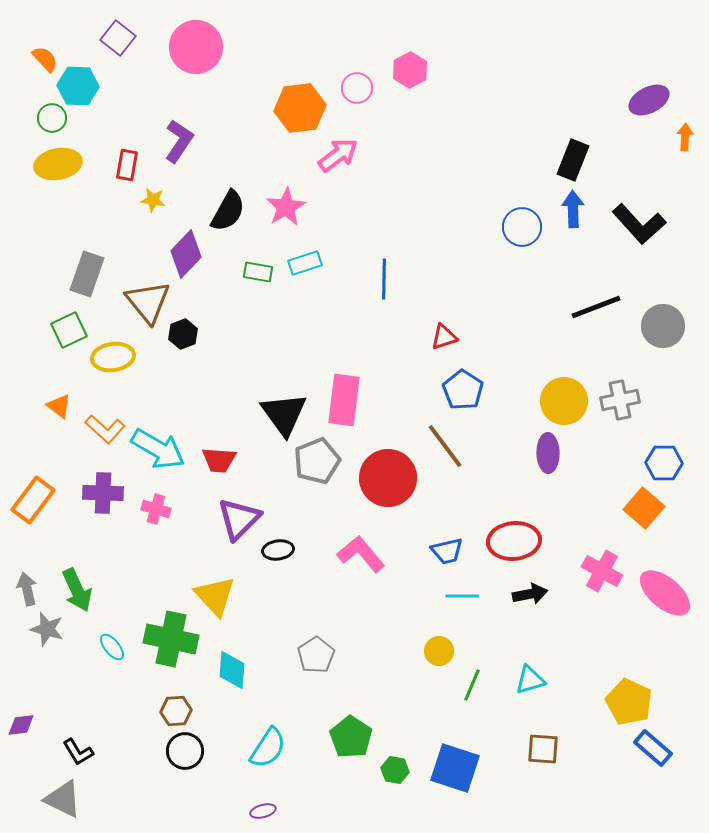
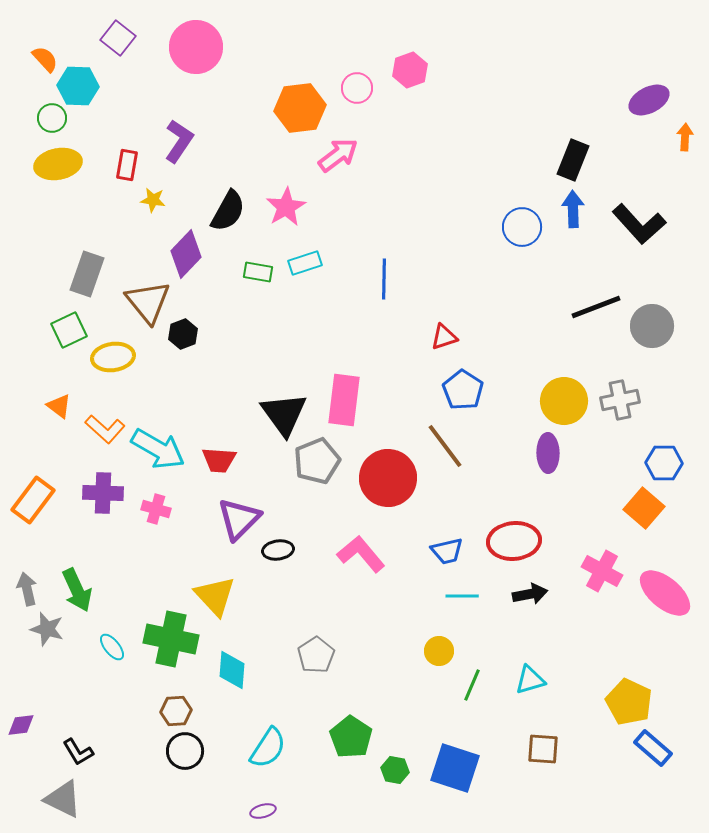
pink hexagon at (410, 70): rotated 8 degrees clockwise
gray circle at (663, 326): moved 11 px left
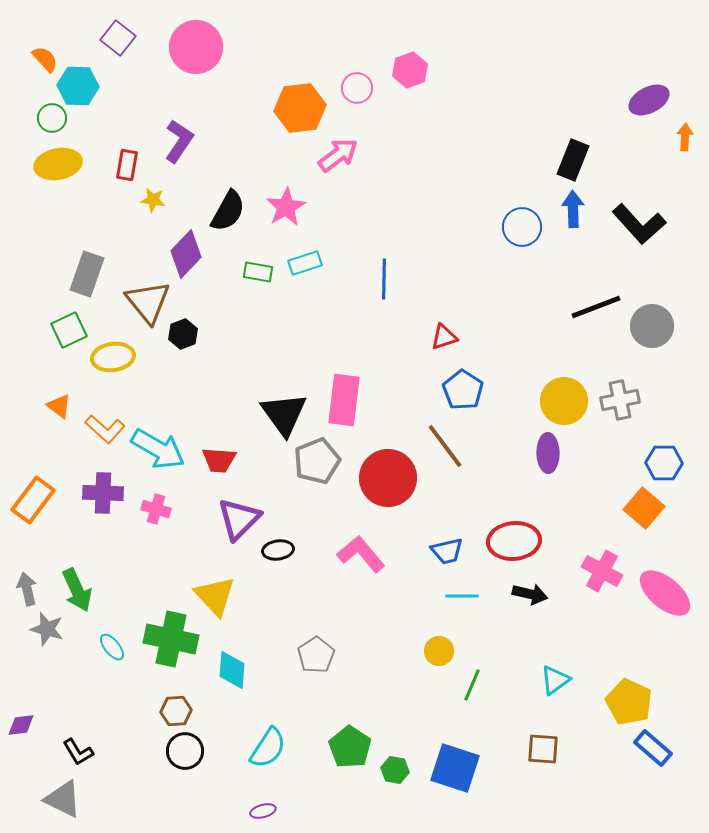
black arrow at (530, 594): rotated 24 degrees clockwise
cyan triangle at (530, 680): moved 25 px right; rotated 20 degrees counterclockwise
green pentagon at (351, 737): moved 1 px left, 10 px down
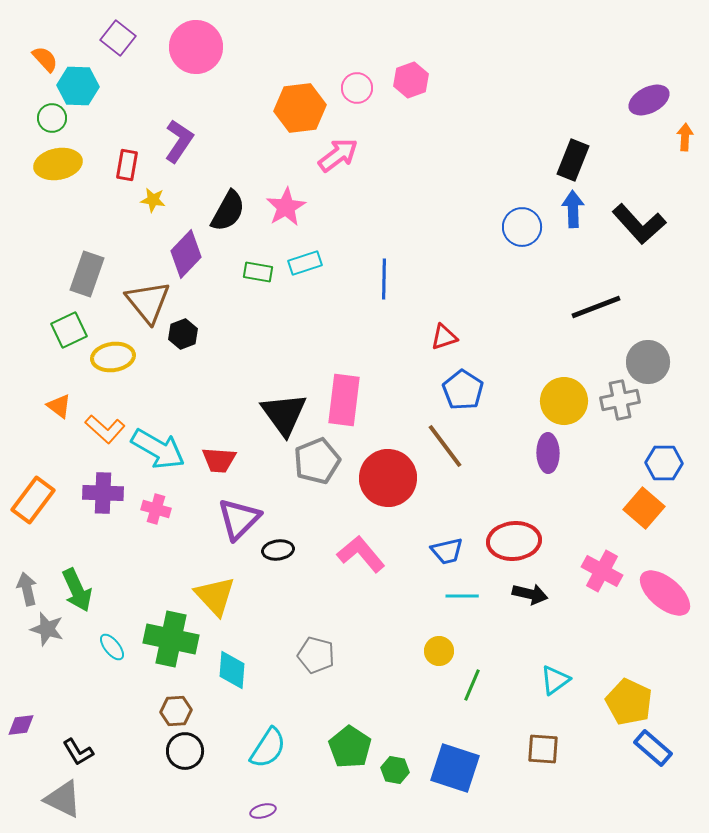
pink hexagon at (410, 70): moved 1 px right, 10 px down
gray circle at (652, 326): moved 4 px left, 36 px down
gray pentagon at (316, 655): rotated 24 degrees counterclockwise
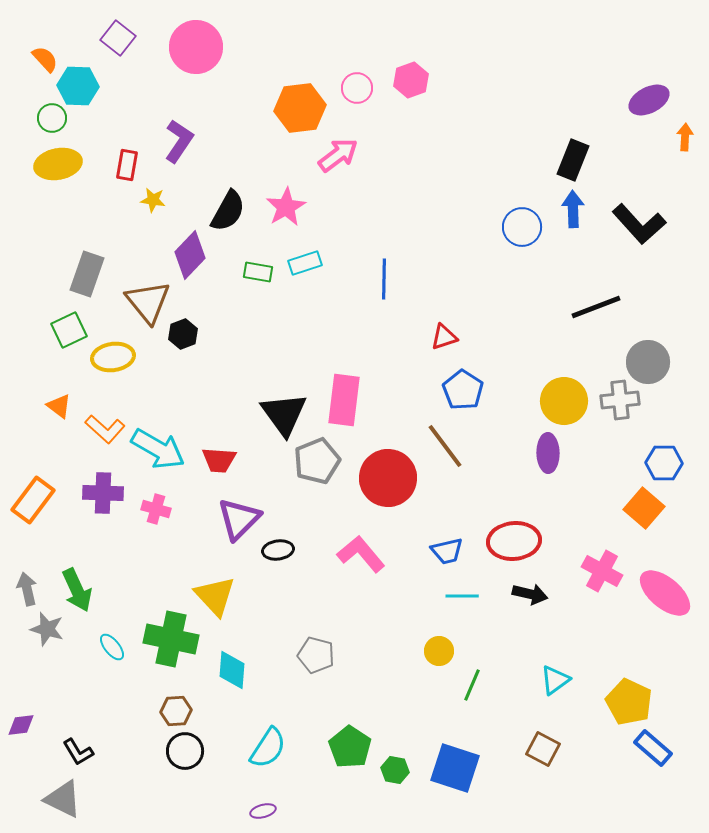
purple diamond at (186, 254): moved 4 px right, 1 px down
gray cross at (620, 400): rotated 6 degrees clockwise
brown square at (543, 749): rotated 24 degrees clockwise
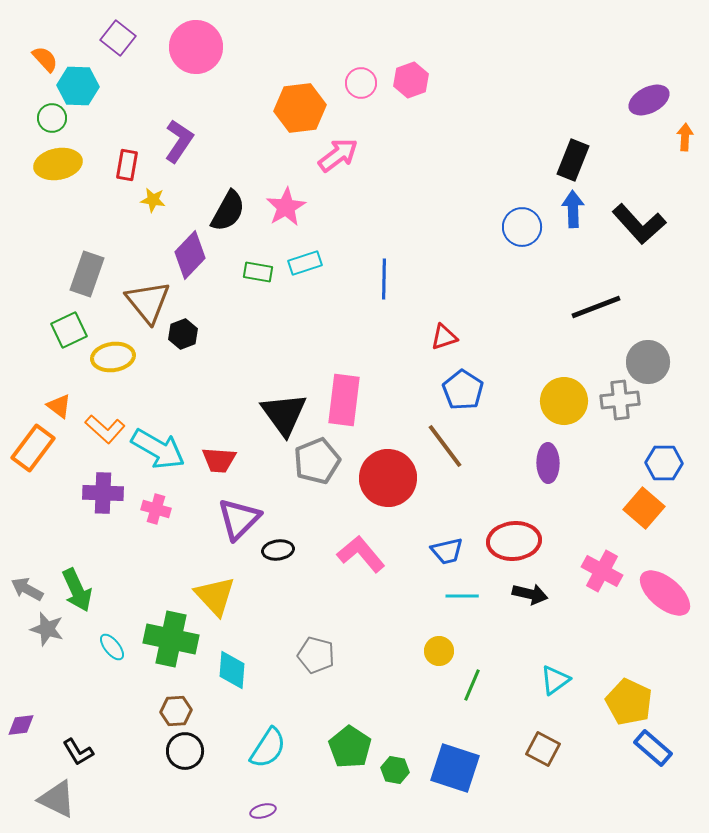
pink circle at (357, 88): moved 4 px right, 5 px up
purple ellipse at (548, 453): moved 10 px down
orange rectangle at (33, 500): moved 52 px up
gray arrow at (27, 589): rotated 48 degrees counterclockwise
gray triangle at (63, 799): moved 6 px left
